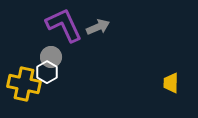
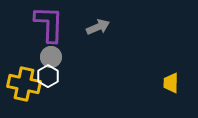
purple L-shape: moved 15 px left, 1 px up; rotated 27 degrees clockwise
white hexagon: moved 1 px right, 4 px down
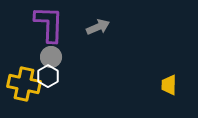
yellow trapezoid: moved 2 px left, 2 px down
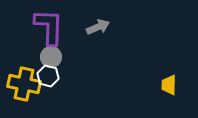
purple L-shape: moved 3 px down
white hexagon: rotated 15 degrees counterclockwise
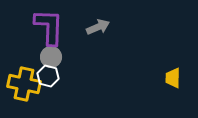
yellow trapezoid: moved 4 px right, 7 px up
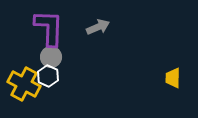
purple L-shape: moved 1 px down
white hexagon: rotated 10 degrees clockwise
yellow cross: rotated 16 degrees clockwise
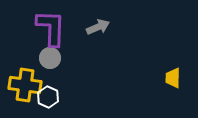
purple L-shape: moved 2 px right
gray circle: moved 1 px left, 1 px down
white hexagon: moved 21 px down
yellow cross: moved 1 px right, 1 px down; rotated 20 degrees counterclockwise
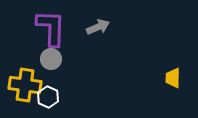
gray circle: moved 1 px right, 1 px down
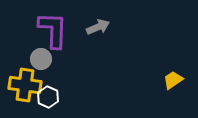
purple L-shape: moved 2 px right, 2 px down
gray circle: moved 10 px left
yellow trapezoid: moved 2 px down; rotated 55 degrees clockwise
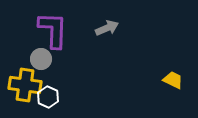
gray arrow: moved 9 px right, 1 px down
yellow trapezoid: rotated 60 degrees clockwise
